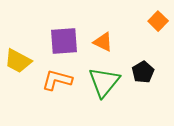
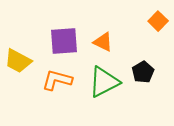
green triangle: rotated 24 degrees clockwise
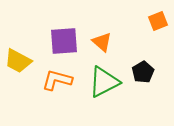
orange square: rotated 24 degrees clockwise
orange triangle: moved 1 px left; rotated 15 degrees clockwise
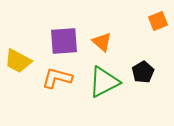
orange L-shape: moved 2 px up
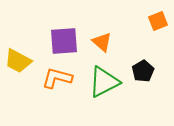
black pentagon: moved 1 px up
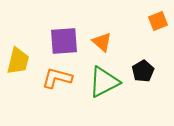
yellow trapezoid: rotated 104 degrees counterclockwise
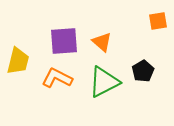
orange square: rotated 12 degrees clockwise
orange L-shape: rotated 12 degrees clockwise
